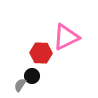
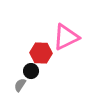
black circle: moved 1 px left, 5 px up
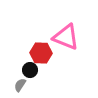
pink triangle: rotated 48 degrees clockwise
black circle: moved 1 px left, 1 px up
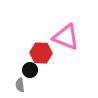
gray semicircle: rotated 40 degrees counterclockwise
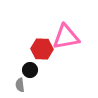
pink triangle: rotated 32 degrees counterclockwise
red hexagon: moved 1 px right, 4 px up
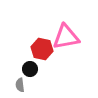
red hexagon: rotated 10 degrees clockwise
black circle: moved 1 px up
